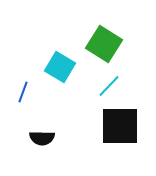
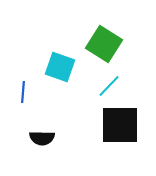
cyan square: rotated 12 degrees counterclockwise
blue line: rotated 15 degrees counterclockwise
black square: moved 1 px up
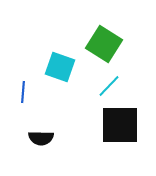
black semicircle: moved 1 px left
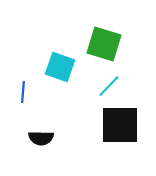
green square: rotated 15 degrees counterclockwise
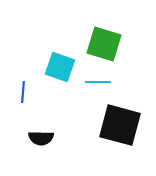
cyan line: moved 11 px left, 4 px up; rotated 45 degrees clockwise
black square: rotated 15 degrees clockwise
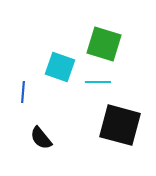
black semicircle: rotated 50 degrees clockwise
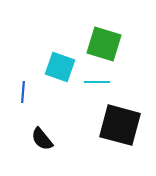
cyan line: moved 1 px left
black semicircle: moved 1 px right, 1 px down
